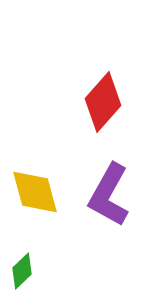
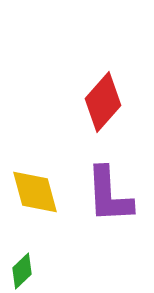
purple L-shape: rotated 32 degrees counterclockwise
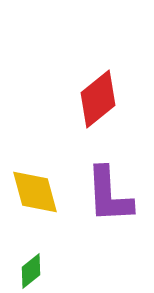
red diamond: moved 5 px left, 3 px up; rotated 10 degrees clockwise
green diamond: moved 9 px right; rotated 6 degrees clockwise
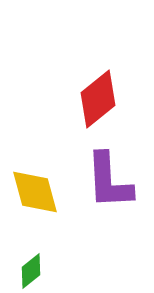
purple L-shape: moved 14 px up
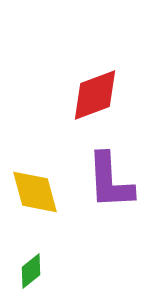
red diamond: moved 3 px left, 4 px up; rotated 18 degrees clockwise
purple L-shape: moved 1 px right
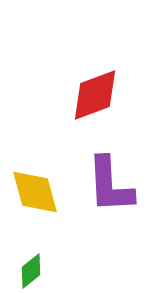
purple L-shape: moved 4 px down
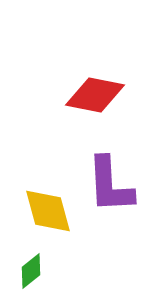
red diamond: rotated 32 degrees clockwise
yellow diamond: moved 13 px right, 19 px down
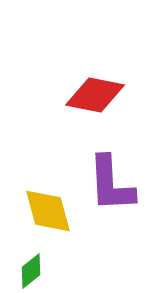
purple L-shape: moved 1 px right, 1 px up
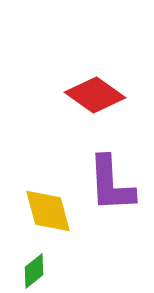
red diamond: rotated 24 degrees clockwise
green diamond: moved 3 px right
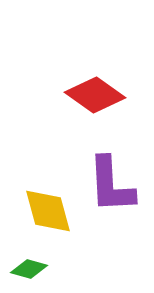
purple L-shape: moved 1 px down
green diamond: moved 5 px left, 2 px up; rotated 54 degrees clockwise
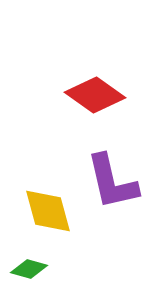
purple L-shape: moved 1 px right, 3 px up; rotated 10 degrees counterclockwise
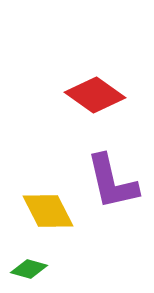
yellow diamond: rotated 12 degrees counterclockwise
